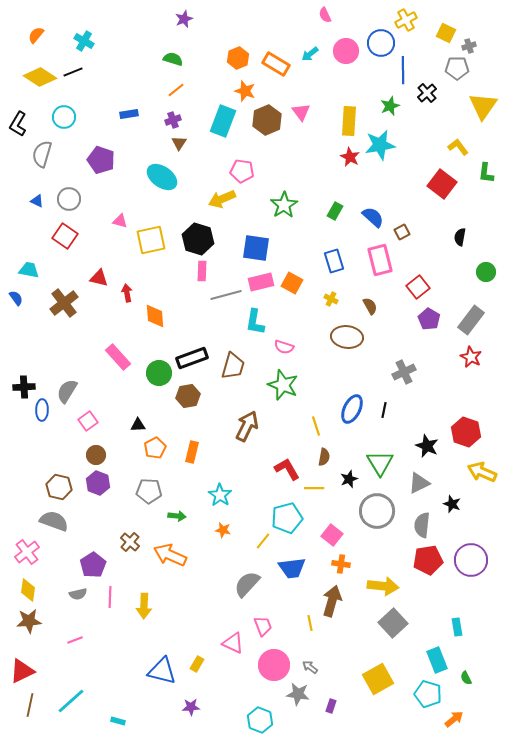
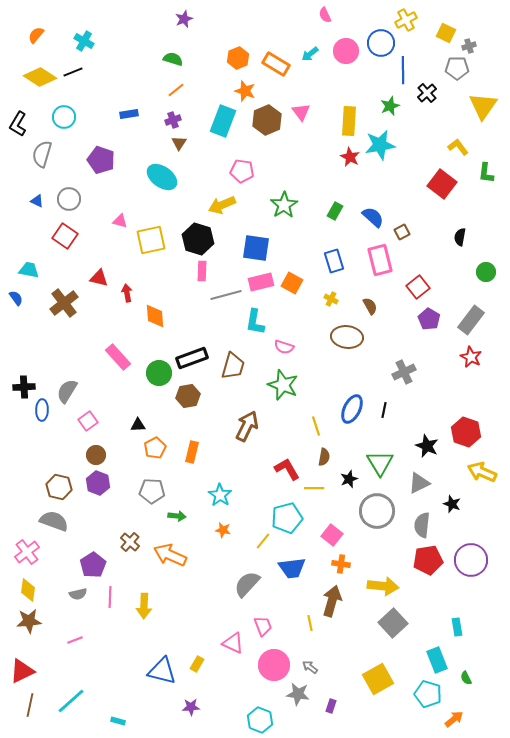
yellow arrow at (222, 199): moved 6 px down
gray pentagon at (149, 491): moved 3 px right
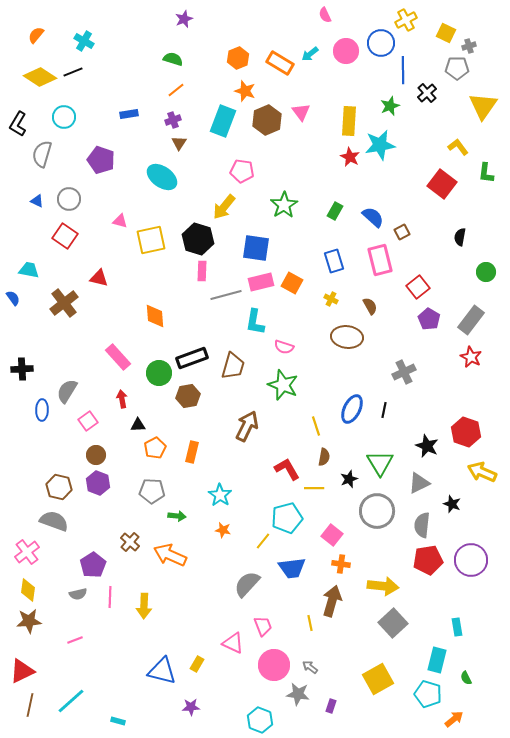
orange rectangle at (276, 64): moved 4 px right, 1 px up
yellow arrow at (222, 205): moved 2 px right, 2 px down; rotated 28 degrees counterclockwise
red arrow at (127, 293): moved 5 px left, 106 px down
blue semicircle at (16, 298): moved 3 px left
black cross at (24, 387): moved 2 px left, 18 px up
cyan rectangle at (437, 660): rotated 35 degrees clockwise
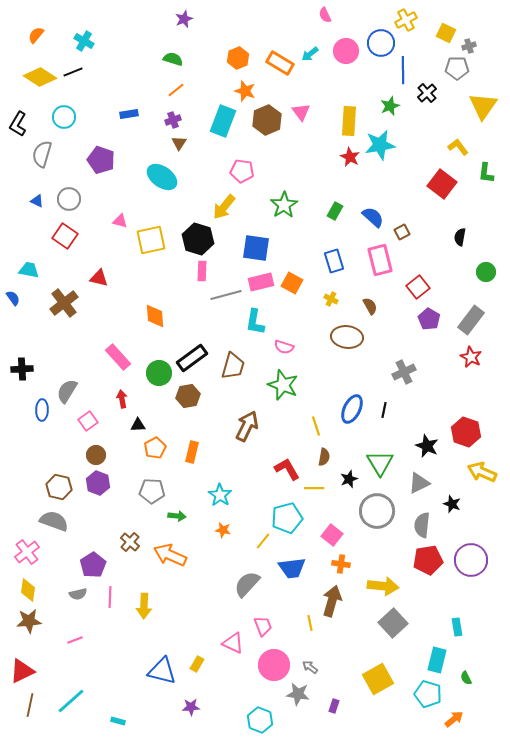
black rectangle at (192, 358): rotated 16 degrees counterclockwise
purple rectangle at (331, 706): moved 3 px right
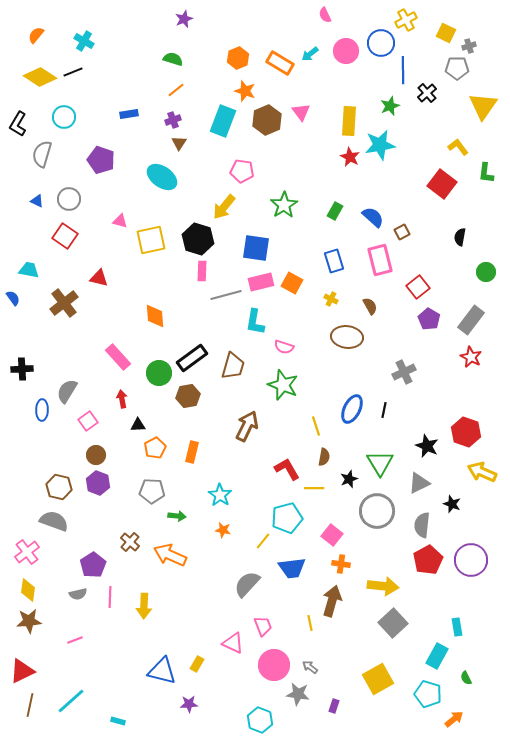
red pentagon at (428, 560): rotated 20 degrees counterclockwise
cyan rectangle at (437, 660): moved 4 px up; rotated 15 degrees clockwise
purple star at (191, 707): moved 2 px left, 3 px up
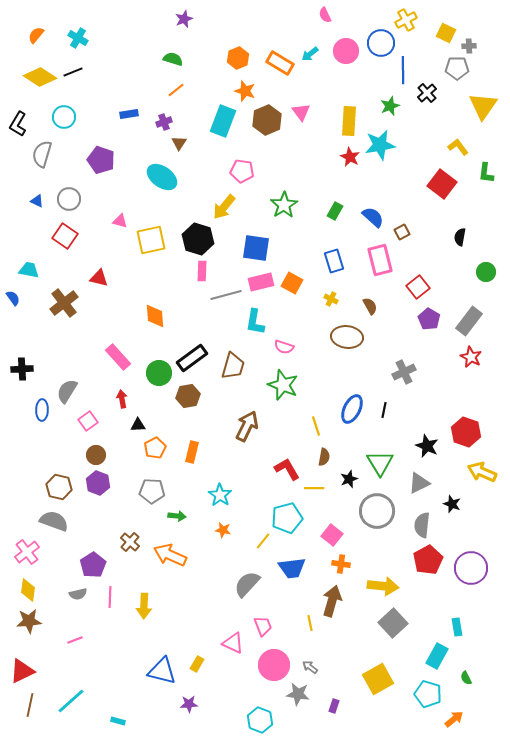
cyan cross at (84, 41): moved 6 px left, 3 px up
gray cross at (469, 46): rotated 16 degrees clockwise
purple cross at (173, 120): moved 9 px left, 2 px down
gray rectangle at (471, 320): moved 2 px left, 1 px down
purple circle at (471, 560): moved 8 px down
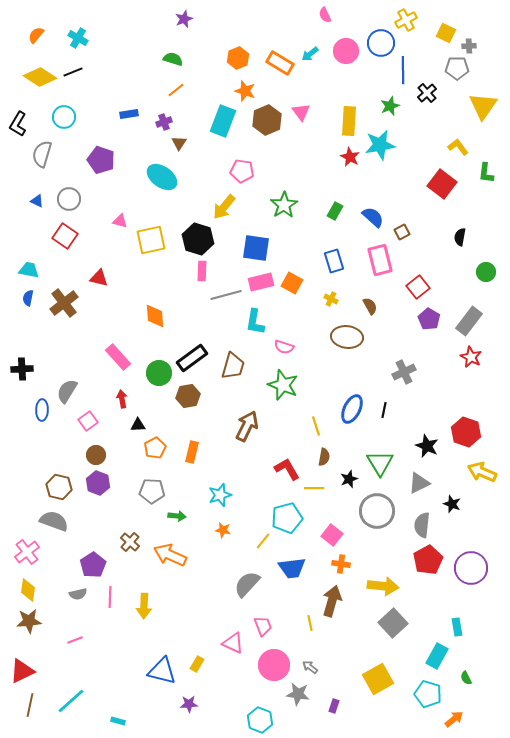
blue semicircle at (13, 298): moved 15 px right; rotated 133 degrees counterclockwise
cyan star at (220, 495): rotated 20 degrees clockwise
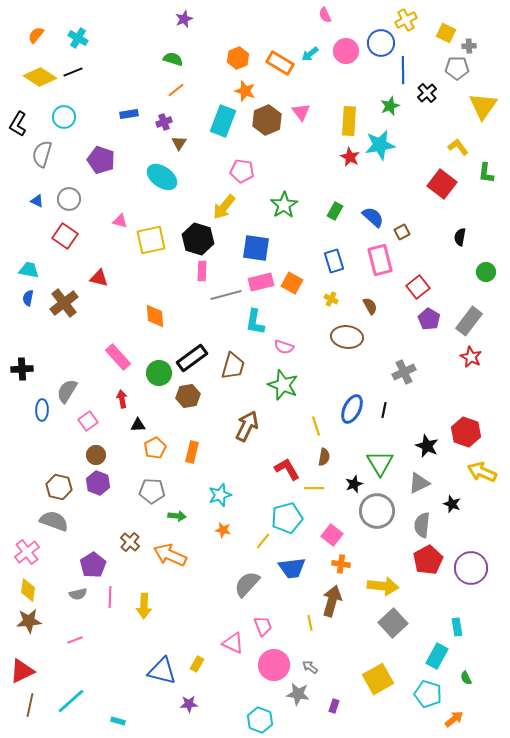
black star at (349, 479): moved 5 px right, 5 px down
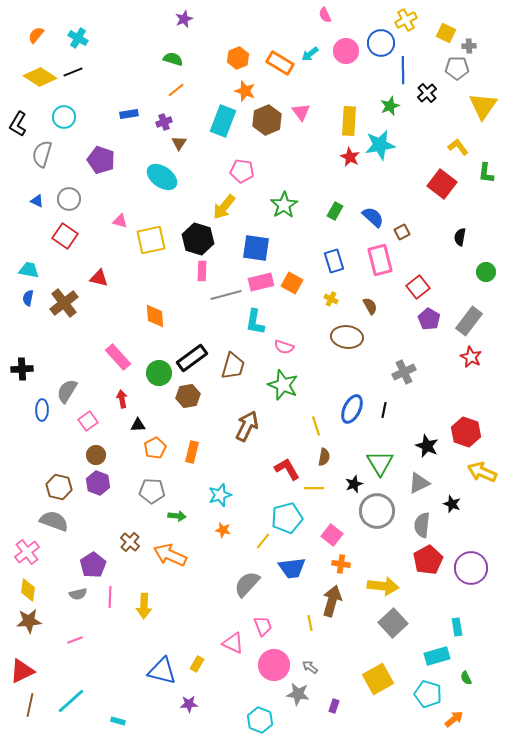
cyan rectangle at (437, 656): rotated 45 degrees clockwise
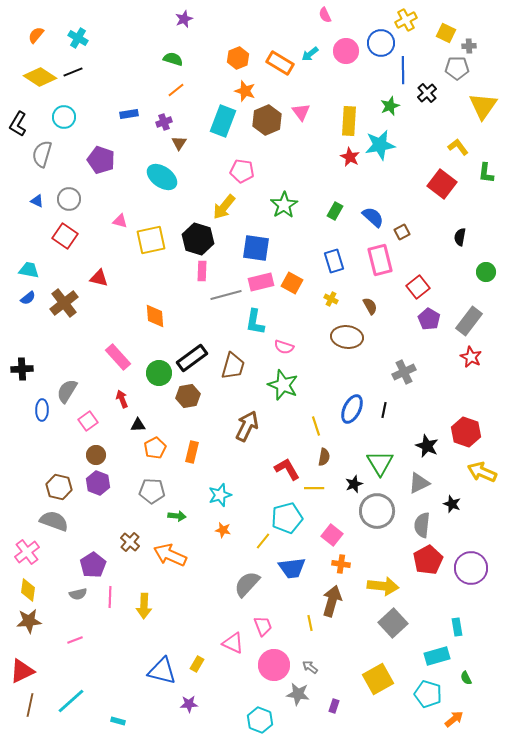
blue semicircle at (28, 298): rotated 140 degrees counterclockwise
red arrow at (122, 399): rotated 12 degrees counterclockwise
